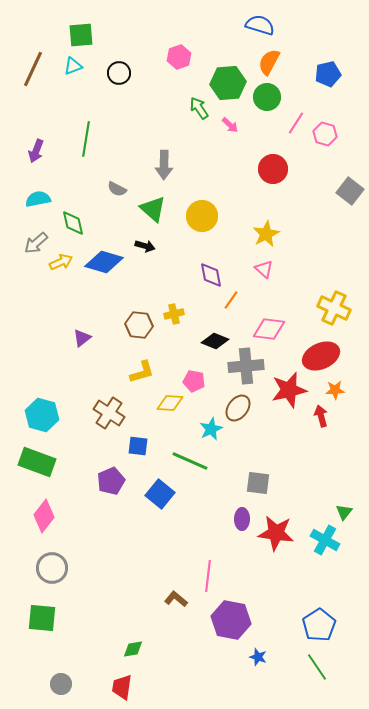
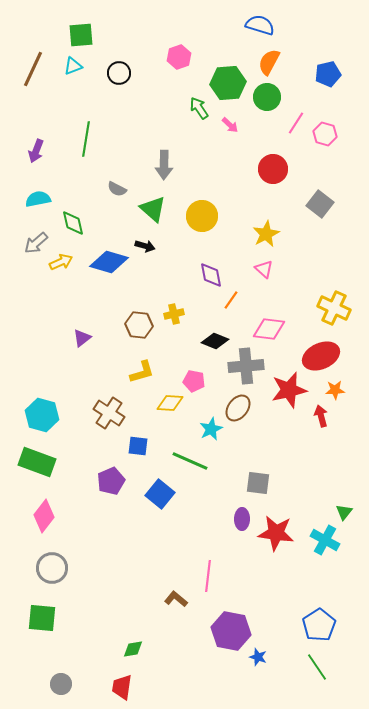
gray square at (350, 191): moved 30 px left, 13 px down
blue diamond at (104, 262): moved 5 px right
purple hexagon at (231, 620): moved 11 px down
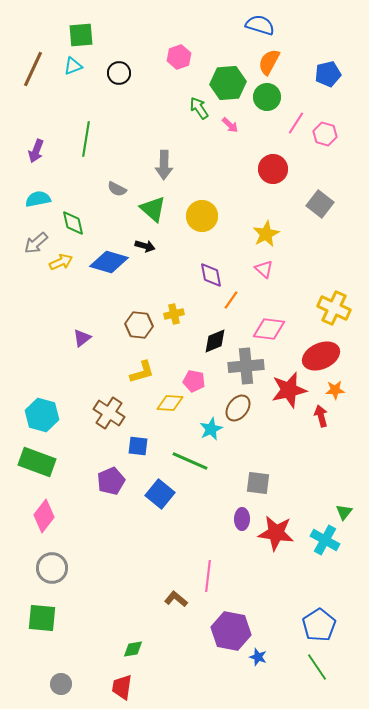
black diamond at (215, 341): rotated 44 degrees counterclockwise
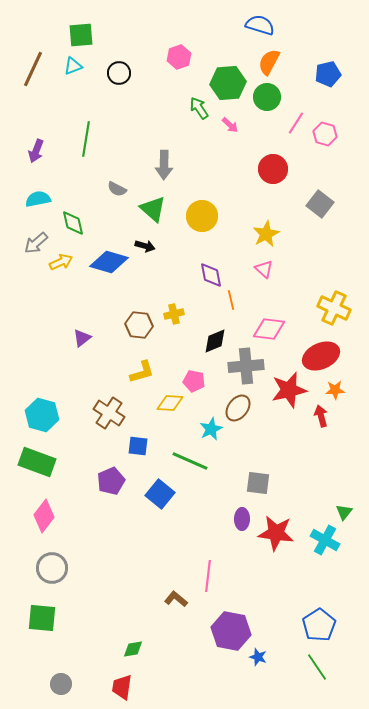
orange line at (231, 300): rotated 48 degrees counterclockwise
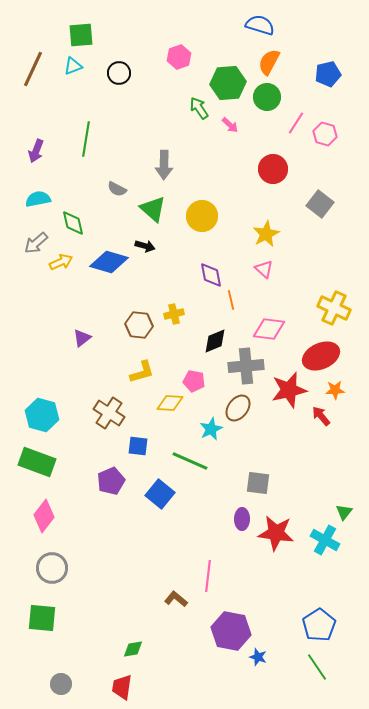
red arrow at (321, 416): rotated 25 degrees counterclockwise
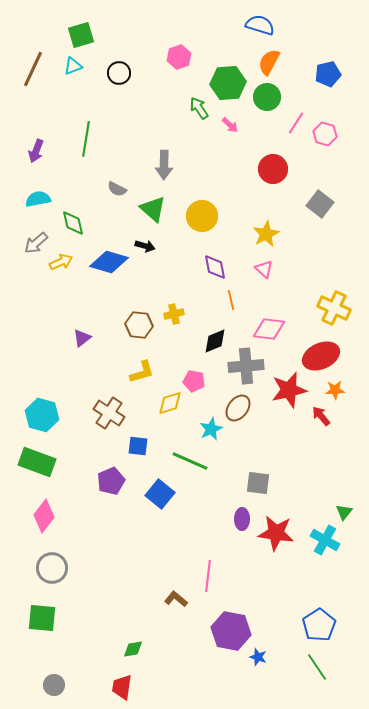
green square at (81, 35): rotated 12 degrees counterclockwise
purple diamond at (211, 275): moved 4 px right, 8 px up
yellow diamond at (170, 403): rotated 20 degrees counterclockwise
gray circle at (61, 684): moved 7 px left, 1 px down
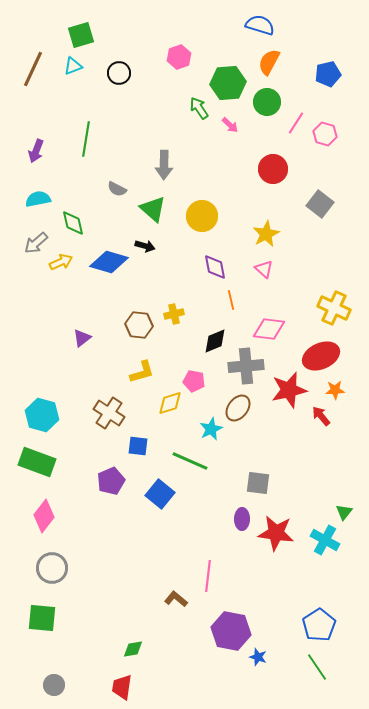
green circle at (267, 97): moved 5 px down
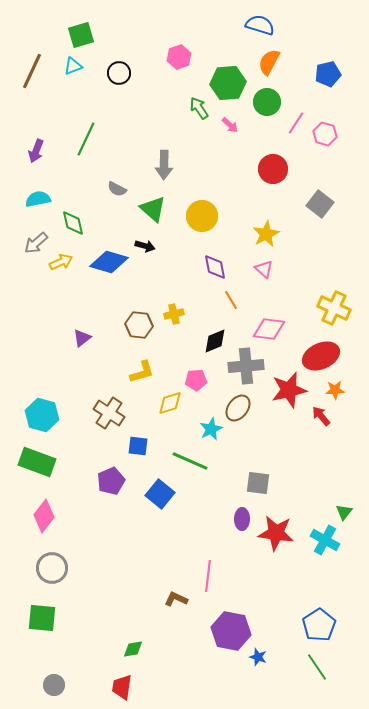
brown line at (33, 69): moved 1 px left, 2 px down
green line at (86, 139): rotated 16 degrees clockwise
orange line at (231, 300): rotated 18 degrees counterclockwise
pink pentagon at (194, 381): moved 2 px right, 1 px up; rotated 15 degrees counterclockwise
brown L-shape at (176, 599): rotated 15 degrees counterclockwise
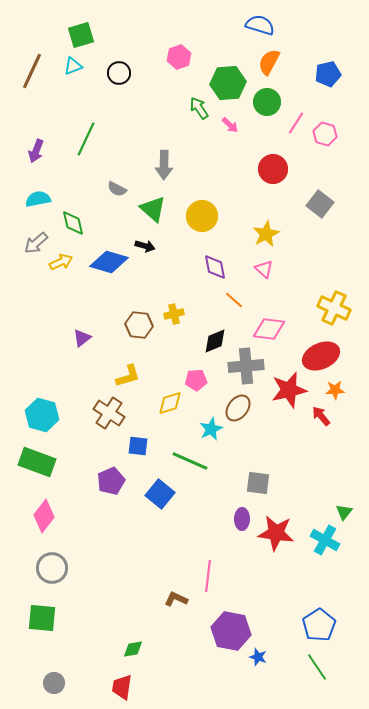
orange line at (231, 300): moved 3 px right; rotated 18 degrees counterclockwise
yellow L-shape at (142, 372): moved 14 px left, 4 px down
gray circle at (54, 685): moved 2 px up
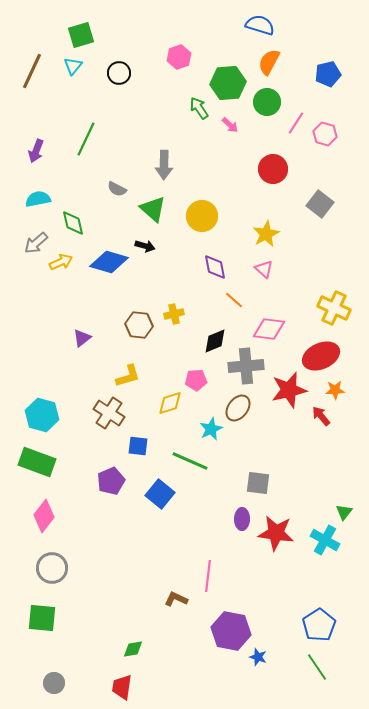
cyan triangle at (73, 66): rotated 30 degrees counterclockwise
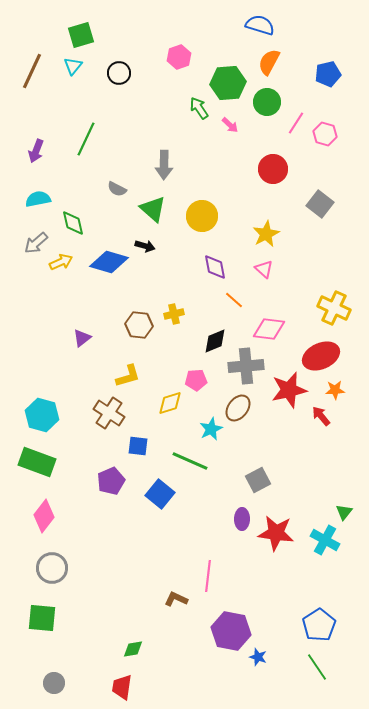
gray square at (258, 483): moved 3 px up; rotated 35 degrees counterclockwise
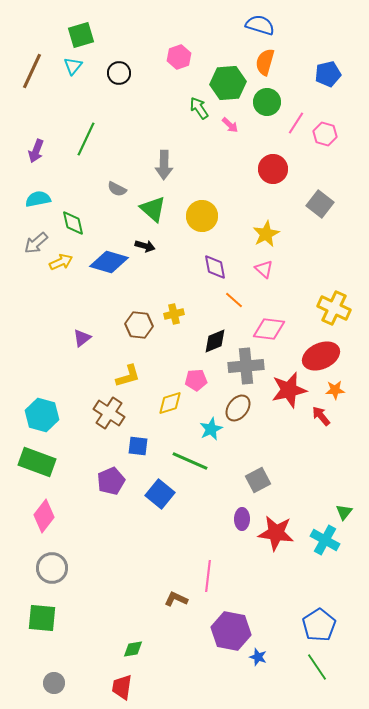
orange semicircle at (269, 62): moved 4 px left; rotated 12 degrees counterclockwise
